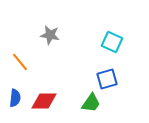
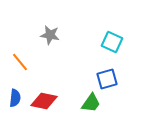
red diamond: rotated 12 degrees clockwise
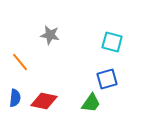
cyan square: rotated 10 degrees counterclockwise
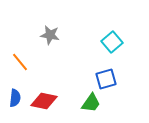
cyan square: rotated 35 degrees clockwise
blue square: moved 1 px left
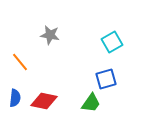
cyan square: rotated 10 degrees clockwise
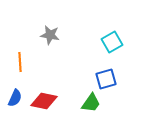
orange line: rotated 36 degrees clockwise
blue semicircle: rotated 18 degrees clockwise
